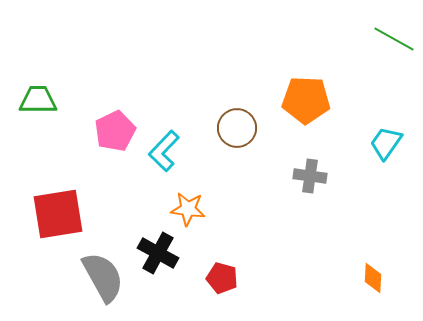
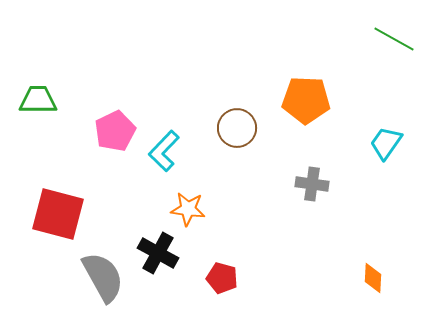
gray cross: moved 2 px right, 8 px down
red square: rotated 24 degrees clockwise
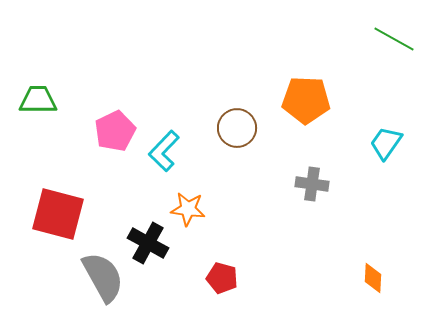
black cross: moved 10 px left, 10 px up
